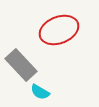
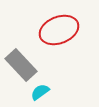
cyan semicircle: rotated 114 degrees clockwise
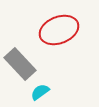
gray rectangle: moved 1 px left, 1 px up
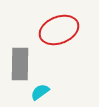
gray rectangle: rotated 44 degrees clockwise
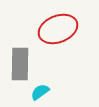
red ellipse: moved 1 px left, 1 px up
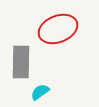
gray rectangle: moved 1 px right, 2 px up
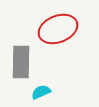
cyan semicircle: moved 1 px right; rotated 12 degrees clockwise
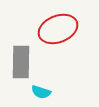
cyan semicircle: rotated 138 degrees counterclockwise
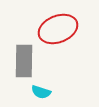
gray rectangle: moved 3 px right, 1 px up
